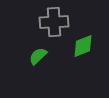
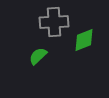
green diamond: moved 1 px right, 6 px up
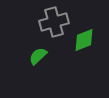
gray cross: rotated 12 degrees counterclockwise
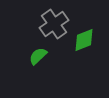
gray cross: moved 2 px down; rotated 20 degrees counterclockwise
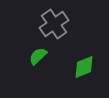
green diamond: moved 27 px down
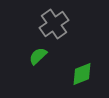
green diamond: moved 2 px left, 7 px down
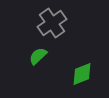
gray cross: moved 2 px left, 1 px up
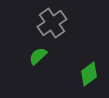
green diamond: moved 7 px right; rotated 15 degrees counterclockwise
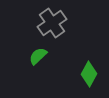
green diamond: rotated 25 degrees counterclockwise
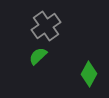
gray cross: moved 6 px left, 3 px down
